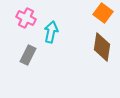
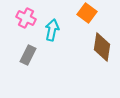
orange square: moved 16 px left
cyan arrow: moved 1 px right, 2 px up
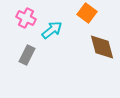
cyan arrow: rotated 40 degrees clockwise
brown diamond: rotated 24 degrees counterclockwise
gray rectangle: moved 1 px left
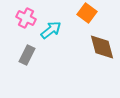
cyan arrow: moved 1 px left
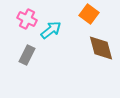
orange square: moved 2 px right, 1 px down
pink cross: moved 1 px right, 1 px down
brown diamond: moved 1 px left, 1 px down
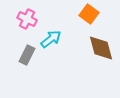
cyan arrow: moved 9 px down
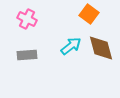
cyan arrow: moved 20 px right, 7 px down
gray rectangle: rotated 60 degrees clockwise
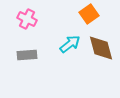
orange square: rotated 18 degrees clockwise
cyan arrow: moved 1 px left, 2 px up
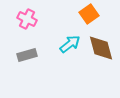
gray rectangle: rotated 12 degrees counterclockwise
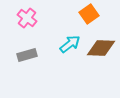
pink cross: moved 1 px up; rotated 12 degrees clockwise
brown diamond: rotated 72 degrees counterclockwise
